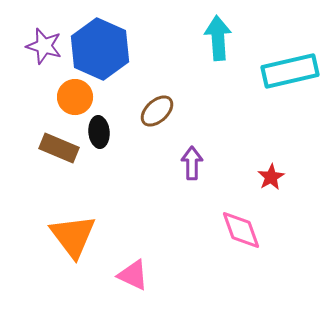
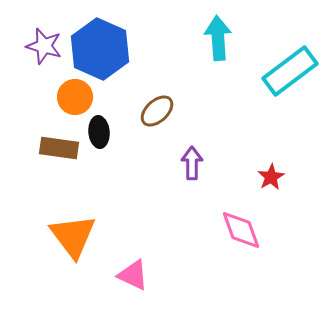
cyan rectangle: rotated 24 degrees counterclockwise
brown rectangle: rotated 15 degrees counterclockwise
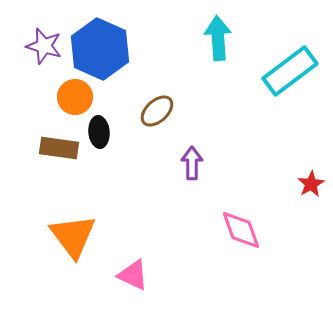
red star: moved 40 px right, 7 px down
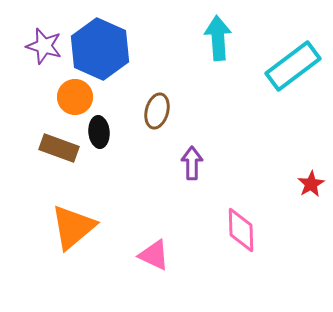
cyan rectangle: moved 3 px right, 5 px up
brown ellipse: rotated 32 degrees counterclockwise
brown rectangle: rotated 12 degrees clockwise
pink diamond: rotated 18 degrees clockwise
orange triangle: moved 9 px up; rotated 27 degrees clockwise
pink triangle: moved 21 px right, 20 px up
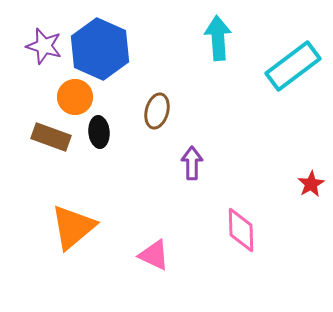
brown rectangle: moved 8 px left, 11 px up
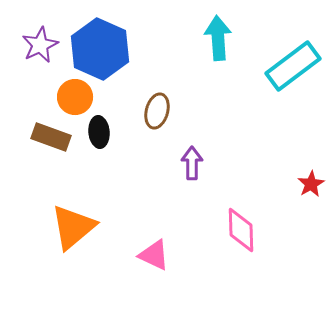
purple star: moved 4 px left, 1 px up; rotated 30 degrees clockwise
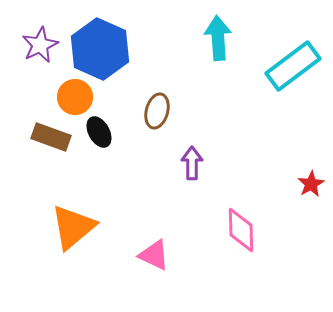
black ellipse: rotated 24 degrees counterclockwise
